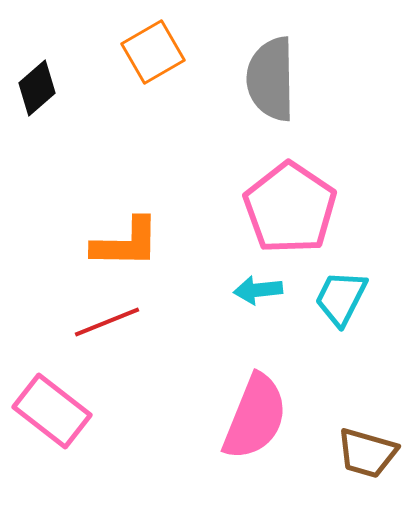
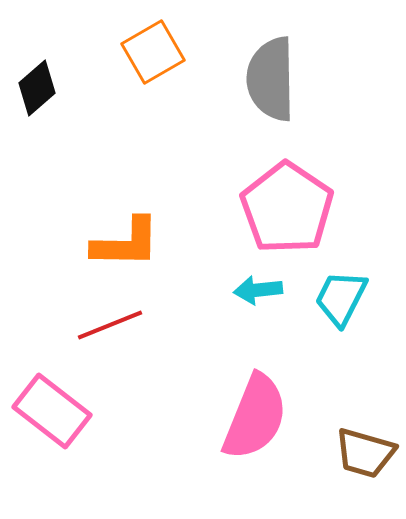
pink pentagon: moved 3 px left
red line: moved 3 px right, 3 px down
brown trapezoid: moved 2 px left
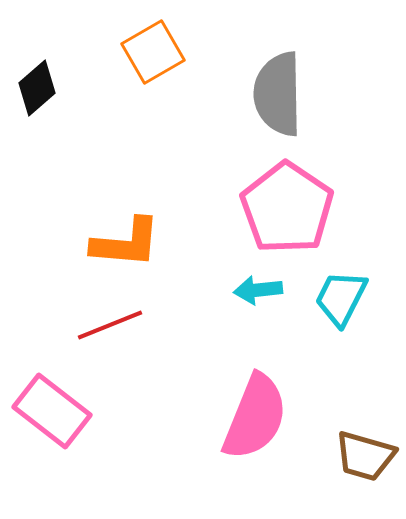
gray semicircle: moved 7 px right, 15 px down
orange L-shape: rotated 4 degrees clockwise
brown trapezoid: moved 3 px down
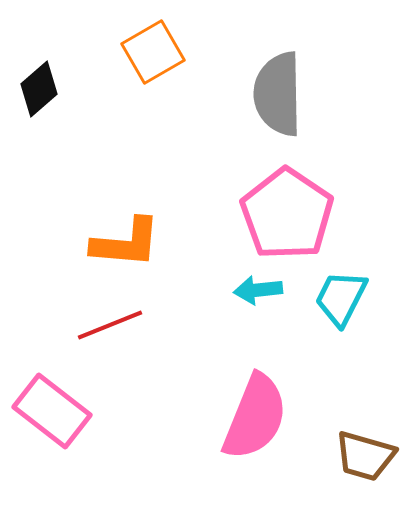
black diamond: moved 2 px right, 1 px down
pink pentagon: moved 6 px down
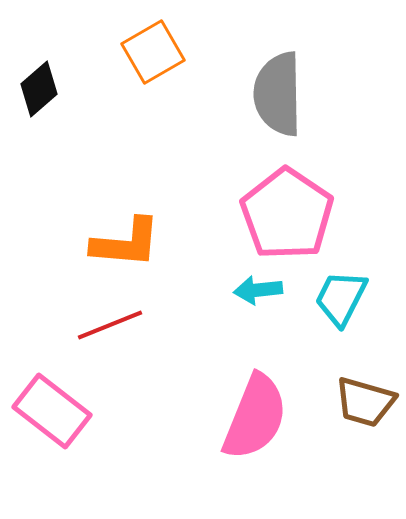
brown trapezoid: moved 54 px up
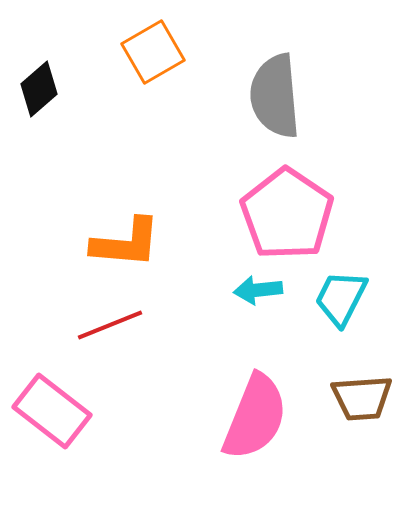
gray semicircle: moved 3 px left, 2 px down; rotated 4 degrees counterclockwise
brown trapezoid: moved 3 px left, 4 px up; rotated 20 degrees counterclockwise
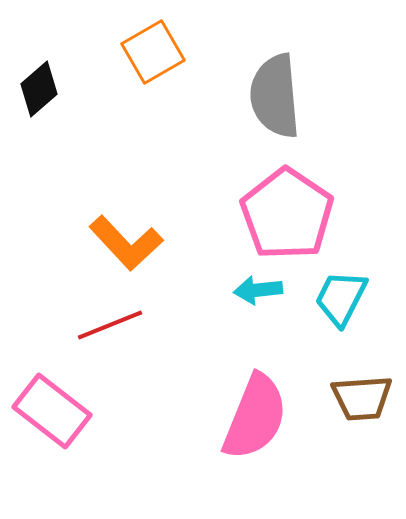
orange L-shape: rotated 42 degrees clockwise
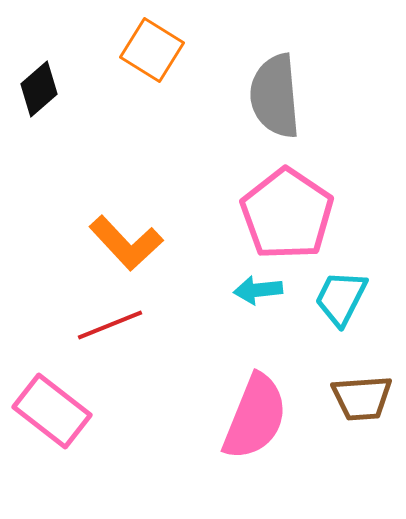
orange square: moved 1 px left, 2 px up; rotated 28 degrees counterclockwise
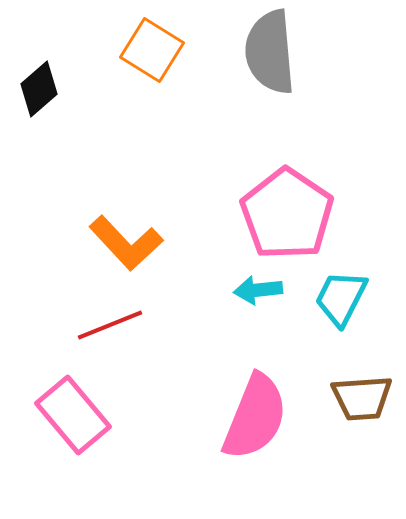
gray semicircle: moved 5 px left, 44 px up
pink rectangle: moved 21 px right, 4 px down; rotated 12 degrees clockwise
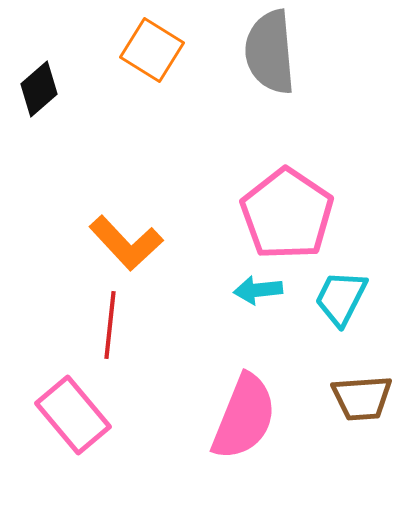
red line: rotated 62 degrees counterclockwise
pink semicircle: moved 11 px left
